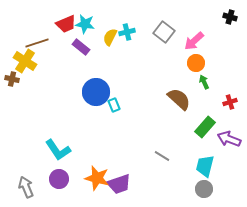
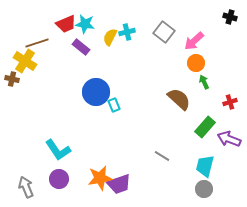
orange star: moved 3 px right; rotated 25 degrees counterclockwise
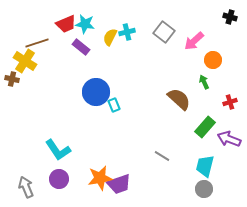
orange circle: moved 17 px right, 3 px up
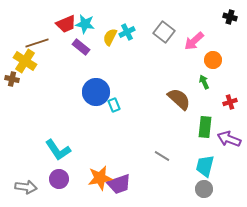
cyan cross: rotated 14 degrees counterclockwise
green rectangle: rotated 35 degrees counterclockwise
gray arrow: rotated 120 degrees clockwise
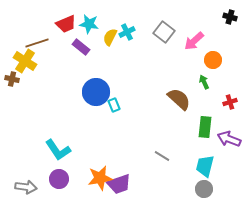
cyan star: moved 4 px right
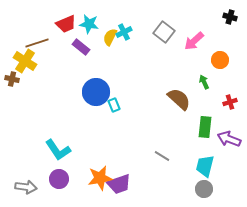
cyan cross: moved 3 px left
orange circle: moved 7 px right
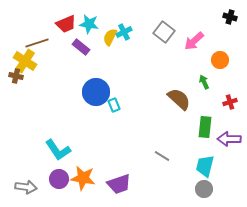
brown cross: moved 4 px right, 3 px up
purple arrow: rotated 20 degrees counterclockwise
orange star: moved 17 px left; rotated 20 degrees clockwise
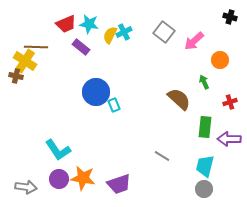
yellow semicircle: moved 2 px up
brown line: moved 1 px left, 4 px down; rotated 20 degrees clockwise
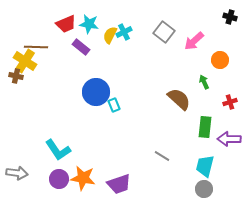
gray arrow: moved 9 px left, 14 px up
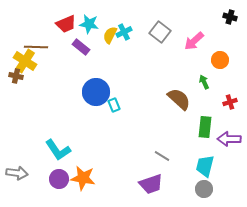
gray square: moved 4 px left
purple trapezoid: moved 32 px right
